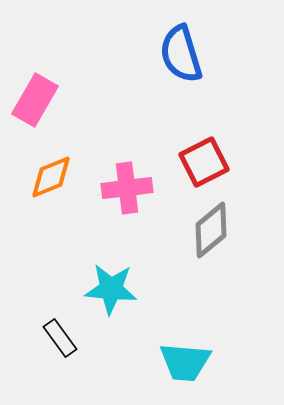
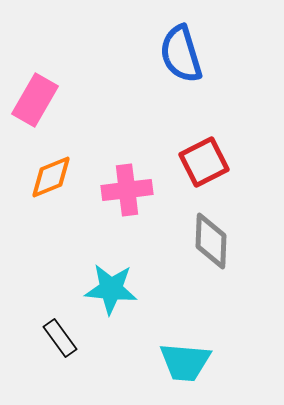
pink cross: moved 2 px down
gray diamond: moved 11 px down; rotated 48 degrees counterclockwise
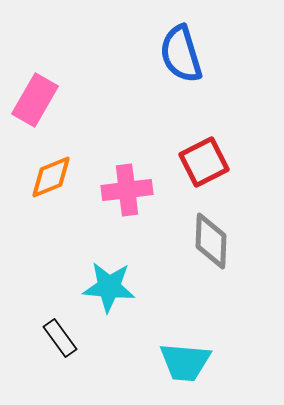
cyan star: moved 2 px left, 2 px up
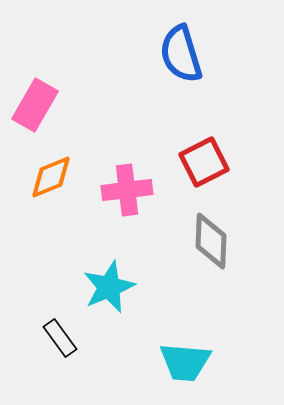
pink rectangle: moved 5 px down
cyan star: rotated 28 degrees counterclockwise
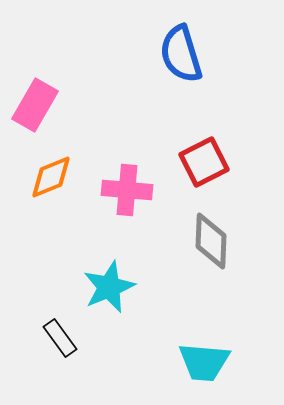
pink cross: rotated 12 degrees clockwise
cyan trapezoid: moved 19 px right
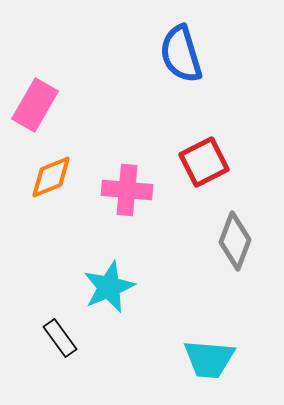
gray diamond: moved 24 px right; rotated 18 degrees clockwise
cyan trapezoid: moved 5 px right, 3 px up
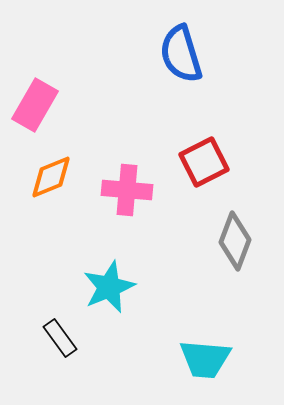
cyan trapezoid: moved 4 px left
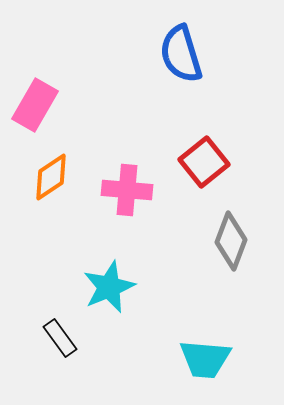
red square: rotated 12 degrees counterclockwise
orange diamond: rotated 12 degrees counterclockwise
gray diamond: moved 4 px left
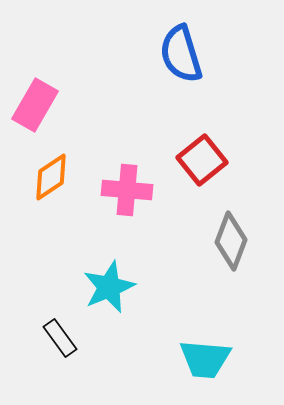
red square: moved 2 px left, 2 px up
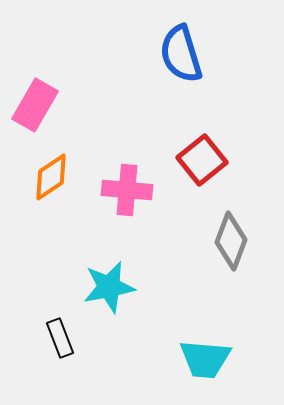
cyan star: rotated 12 degrees clockwise
black rectangle: rotated 15 degrees clockwise
